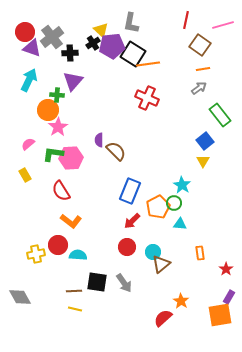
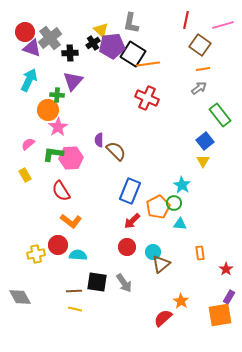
gray cross at (52, 37): moved 2 px left, 1 px down
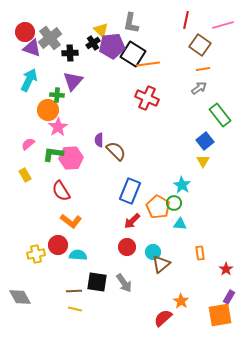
orange pentagon at (158, 207): rotated 15 degrees counterclockwise
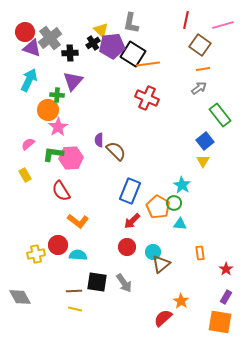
orange L-shape at (71, 221): moved 7 px right
purple rectangle at (229, 297): moved 3 px left
orange square at (220, 315): moved 7 px down; rotated 20 degrees clockwise
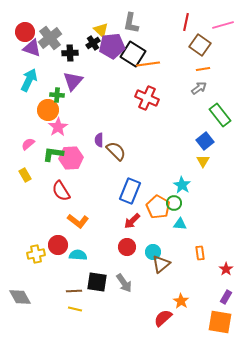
red line at (186, 20): moved 2 px down
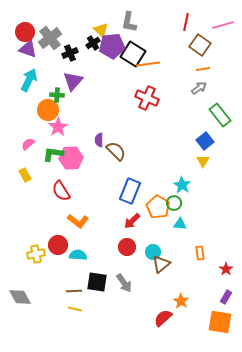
gray L-shape at (131, 23): moved 2 px left, 1 px up
purple triangle at (32, 48): moved 4 px left, 1 px down
black cross at (70, 53): rotated 21 degrees counterclockwise
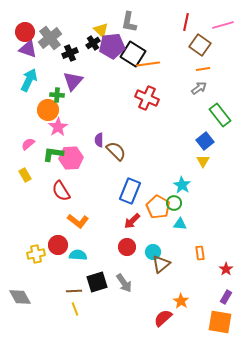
black square at (97, 282): rotated 25 degrees counterclockwise
yellow line at (75, 309): rotated 56 degrees clockwise
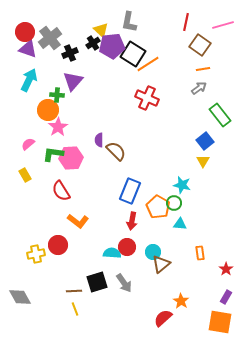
orange line at (148, 64): rotated 25 degrees counterclockwise
cyan star at (182, 185): rotated 18 degrees counterclockwise
red arrow at (132, 221): rotated 36 degrees counterclockwise
cyan semicircle at (78, 255): moved 34 px right, 2 px up
